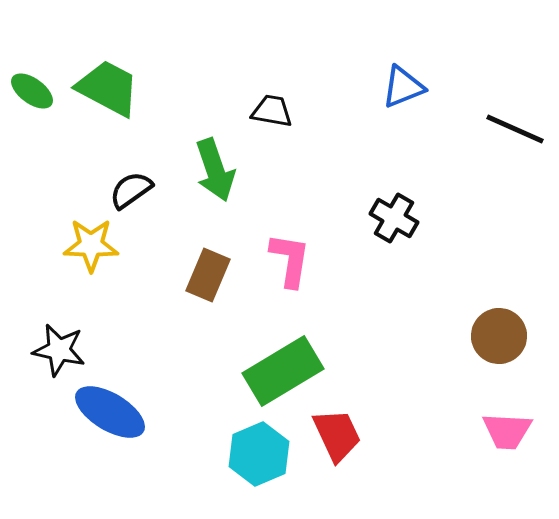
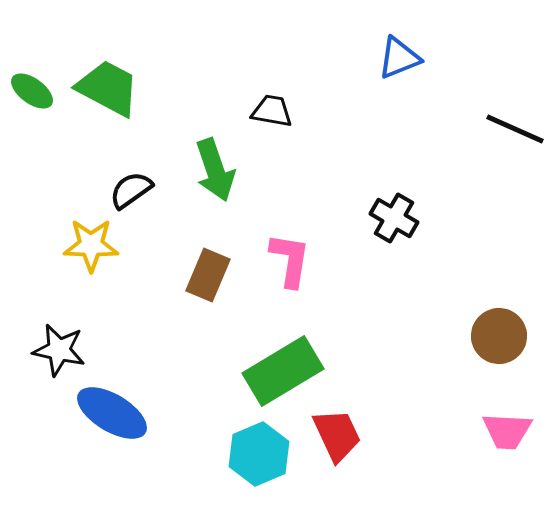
blue triangle: moved 4 px left, 29 px up
blue ellipse: moved 2 px right, 1 px down
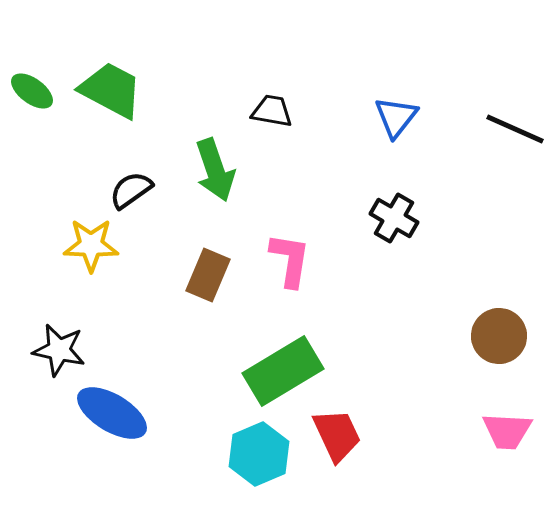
blue triangle: moved 3 px left, 59 px down; rotated 30 degrees counterclockwise
green trapezoid: moved 3 px right, 2 px down
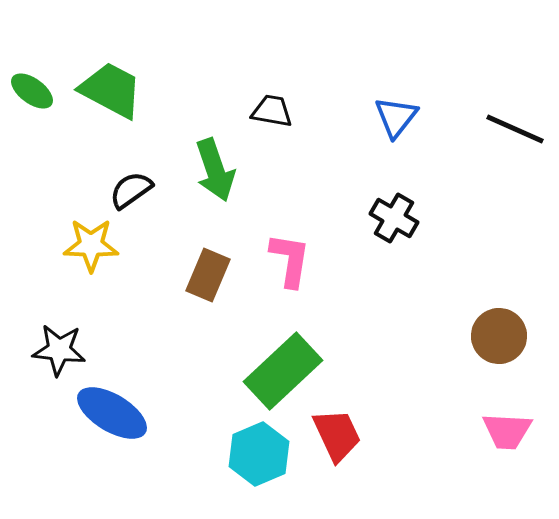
black star: rotated 6 degrees counterclockwise
green rectangle: rotated 12 degrees counterclockwise
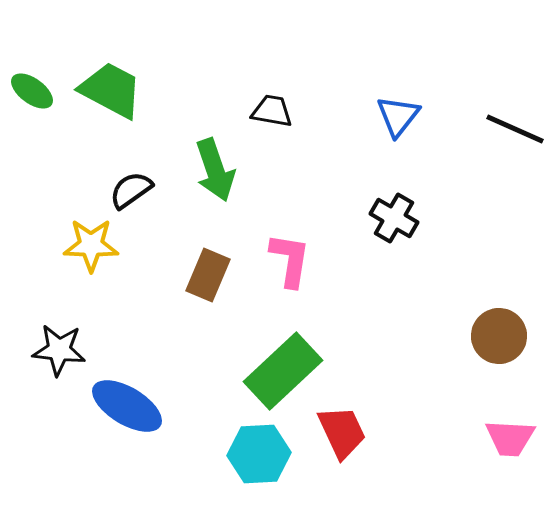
blue triangle: moved 2 px right, 1 px up
blue ellipse: moved 15 px right, 7 px up
pink trapezoid: moved 3 px right, 7 px down
red trapezoid: moved 5 px right, 3 px up
cyan hexagon: rotated 20 degrees clockwise
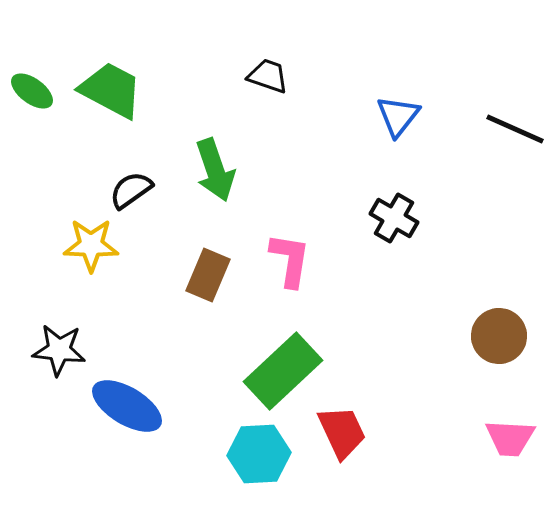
black trapezoid: moved 4 px left, 35 px up; rotated 9 degrees clockwise
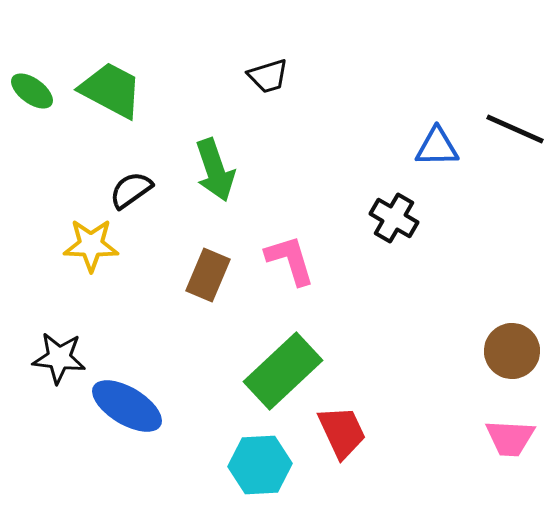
black trapezoid: rotated 144 degrees clockwise
blue triangle: moved 39 px right, 31 px down; rotated 51 degrees clockwise
pink L-shape: rotated 26 degrees counterclockwise
brown circle: moved 13 px right, 15 px down
black star: moved 8 px down
cyan hexagon: moved 1 px right, 11 px down
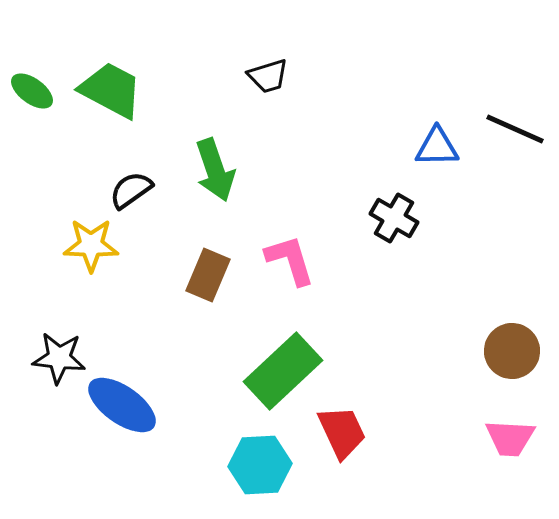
blue ellipse: moved 5 px left, 1 px up; rotated 4 degrees clockwise
